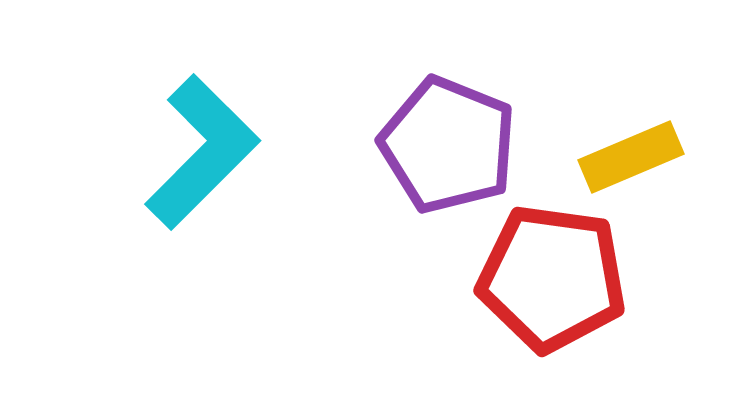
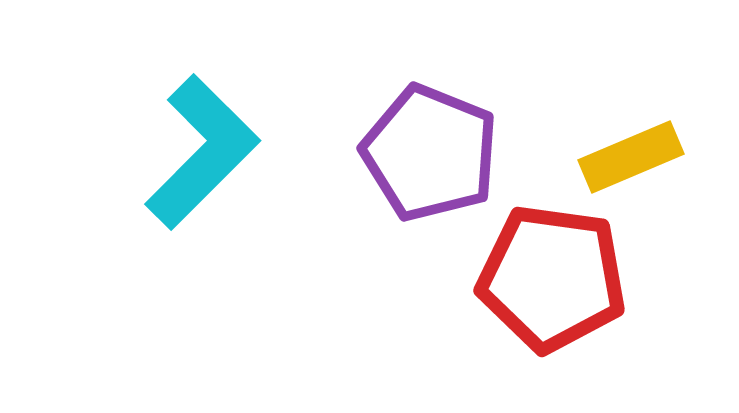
purple pentagon: moved 18 px left, 8 px down
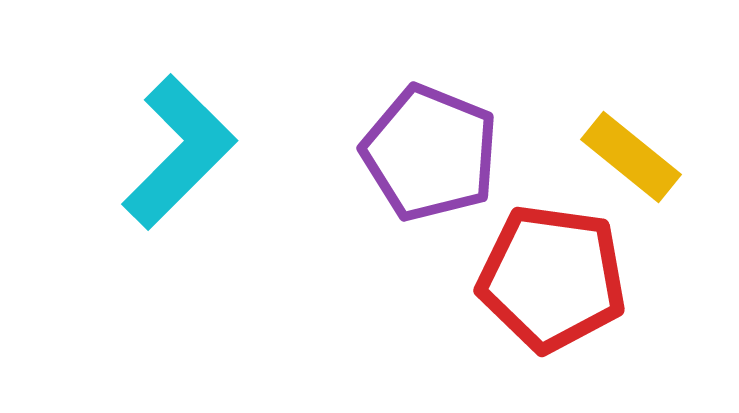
cyan L-shape: moved 23 px left
yellow rectangle: rotated 62 degrees clockwise
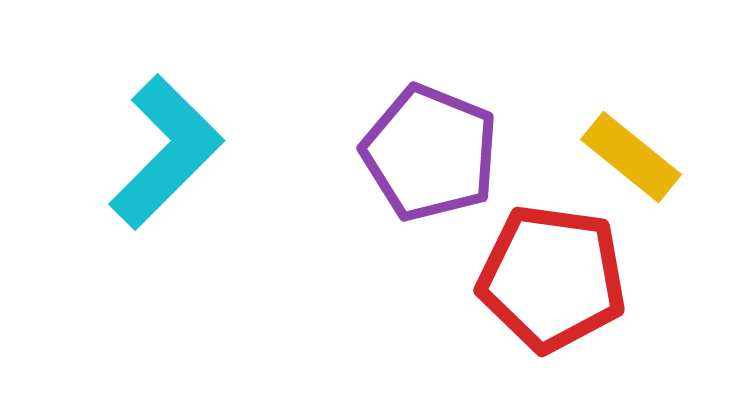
cyan L-shape: moved 13 px left
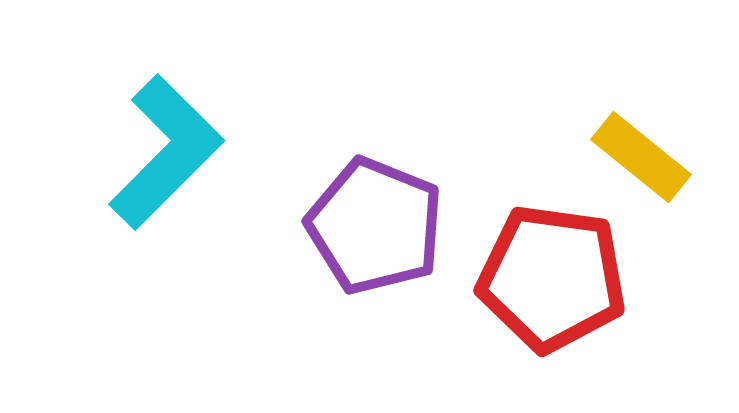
purple pentagon: moved 55 px left, 73 px down
yellow rectangle: moved 10 px right
